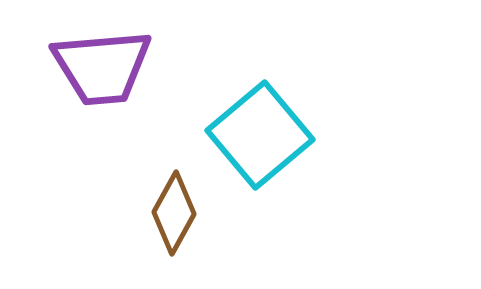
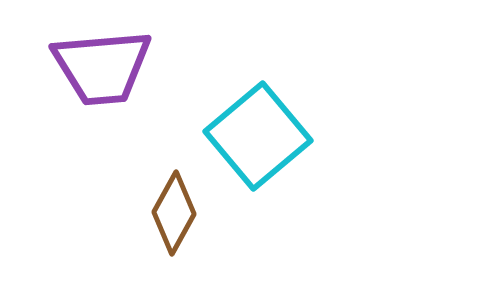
cyan square: moved 2 px left, 1 px down
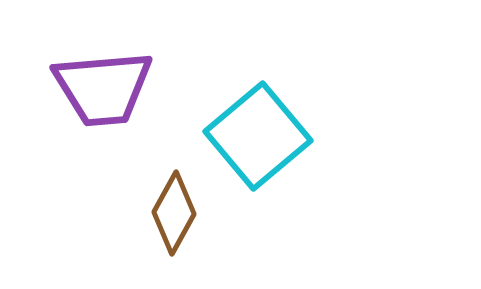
purple trapezoid: moved 1 px right, 21 px down
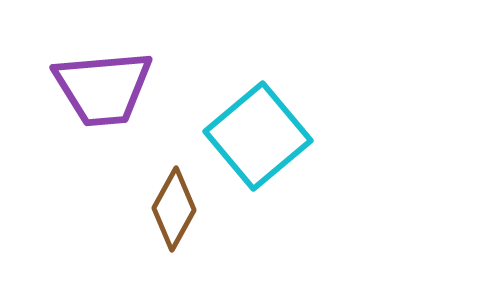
brown diamond: moved 4 px up
